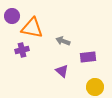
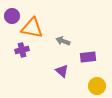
yellow circle: moved 2 px right, 1 px up
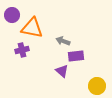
purple circle: moved 1 px up
purple rectangle: moved 12 px left, 1 px up
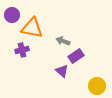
purple rectangle: rotated 28 degrees counterclockwise
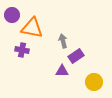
gray arrow: rotated 56 degrees clockwise
purple cross: rotated 24 degrees clockwise
purple triangle: rotated 40 degrees counterclockwise
yellow circle: moved 3 px left, 4 px up
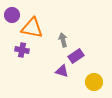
gray arrow: moved 1 px up
purple triangle: rotated 16 degrees clockwise
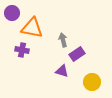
purple circle: moved 2 px up
purple rectangle: moved 1 px right, 2 px up
yellow circle: moved 2 px left
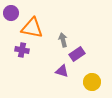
purple circle: moved 1 px left
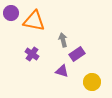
orange triangle: moved 2 px right, 7 px up
purple cross: moved 10 px right, 4 px down; rotated 24 degrees clockwise
